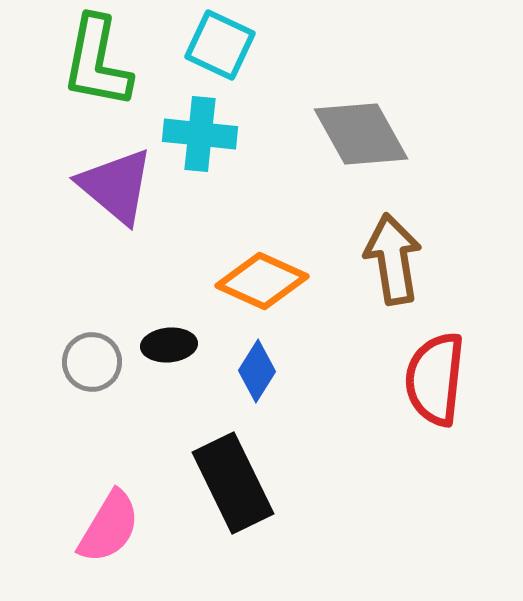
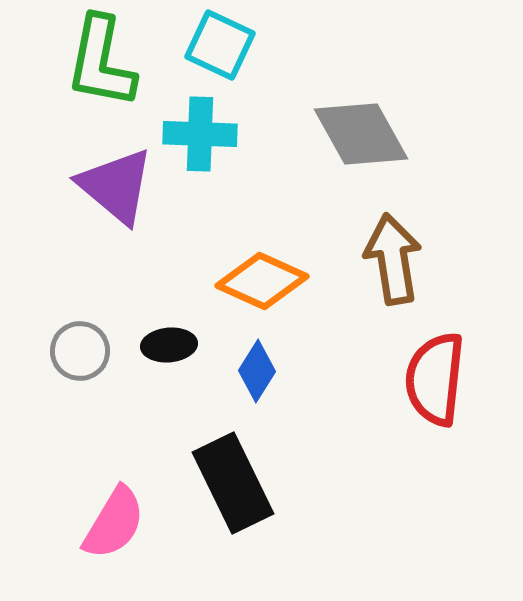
green L-shape: moved 4 px right
cyan cross: rotated 4 degrees counterclockwise
gray circle: moved 12 px left, 11 px up
pink semicircle: moved 5 px right, 4 px up
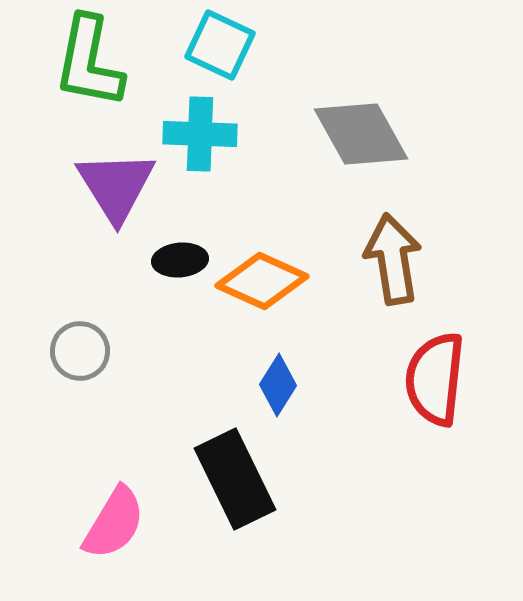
green L-shape: moved 12 px left
purple triangle: rotated 18 degrees clockwise
black ellipse: moved 11 px right, 85 px up
blue diamond: moved 21 px right, 14 px down
black rectangle: moved 2 px right, 4 px up
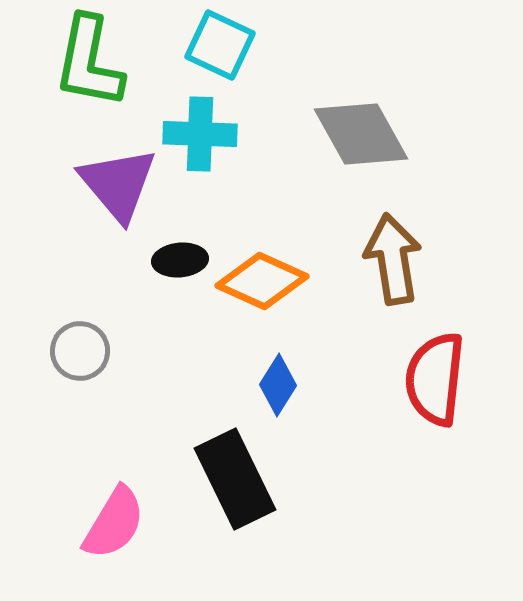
purple triangle: moved 2 px right, 2 px up; rotated 8 degrees counterclockwise
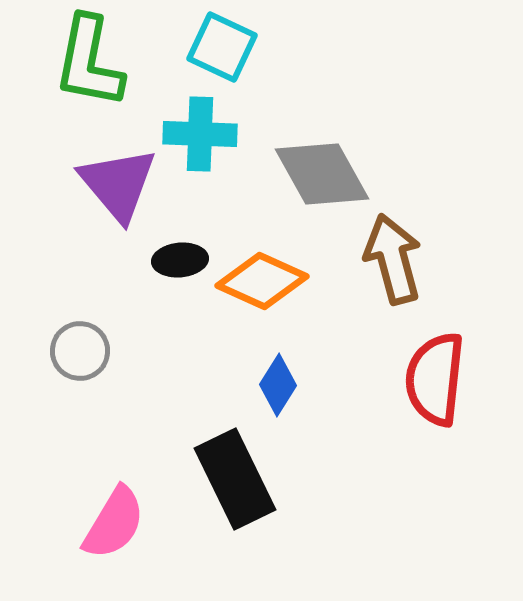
cyan square: moved 2 px right, 2 px down
gray diamond: moved 39 px left, 40 px down
brown arrow: rotated 6 degrees counterclockwise
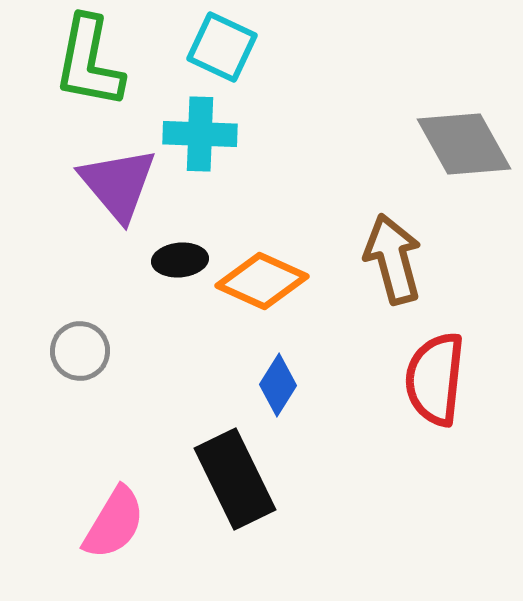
gray diamond: moved 142 px right, 30 px up
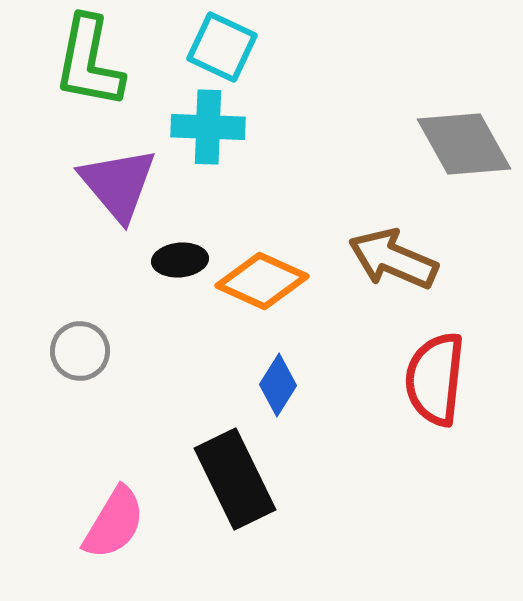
cyan cross: moved 8 px right, 7 px up
brown arrow: rotated 52 degrees counterclockwise
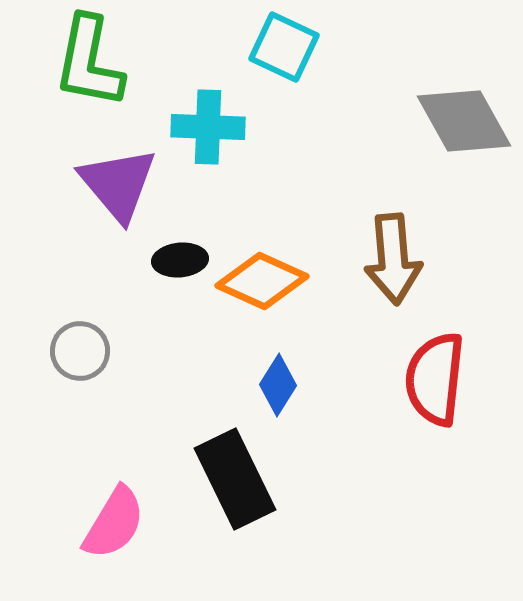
cyan square: moved 62 px right
gray diamond: moved 23 px up
brown arrow: rotated 118 degrees counterclockwise
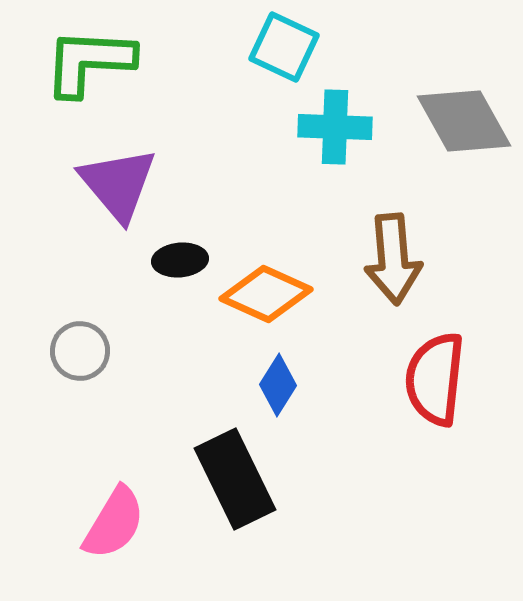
green L-shape: rotated 82 degrees clockwise
cyan cross: moved 127 px right
orange diamond: moved 4 px right, 13 px down
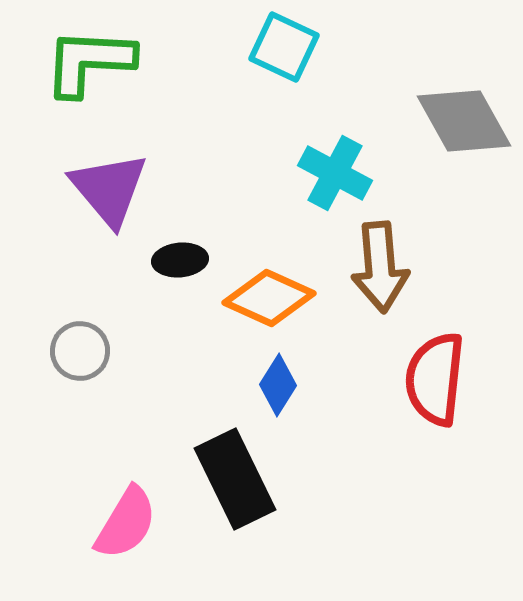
cyan cross: moved 46 px down; rotated 26 degrees clockwise
purple triangle: moved 9 px left, 5 px down
brown arrow: moved 13 px left, 8 px down
orange diamond: moved 3 px right, 4 px down
pink semicircle: moved 12 px right
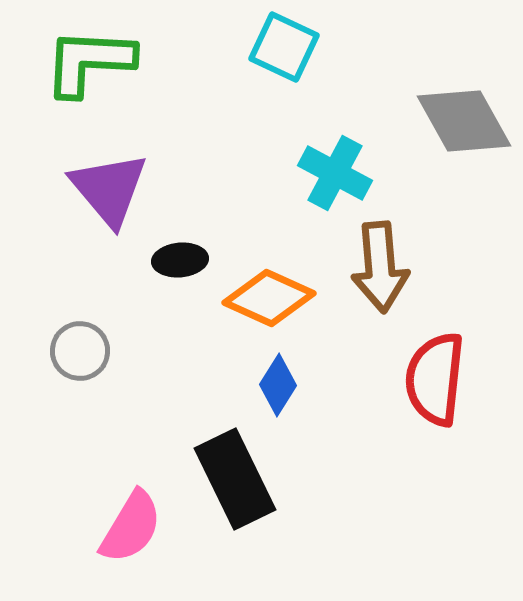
pink semicircle: moved 5 px right, 4 px down
